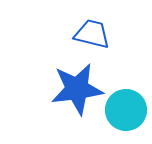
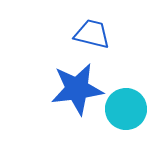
cyan circle: moved 1 px up
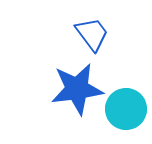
blue trapezoid: rotated 39 degrees clockwise
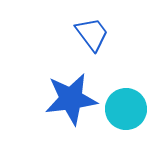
blue star: moved 6 px left, 10 px down
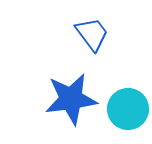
cyan circle: moved 2 px right
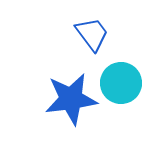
cyan circle: moved 7 px left, 26 px up
